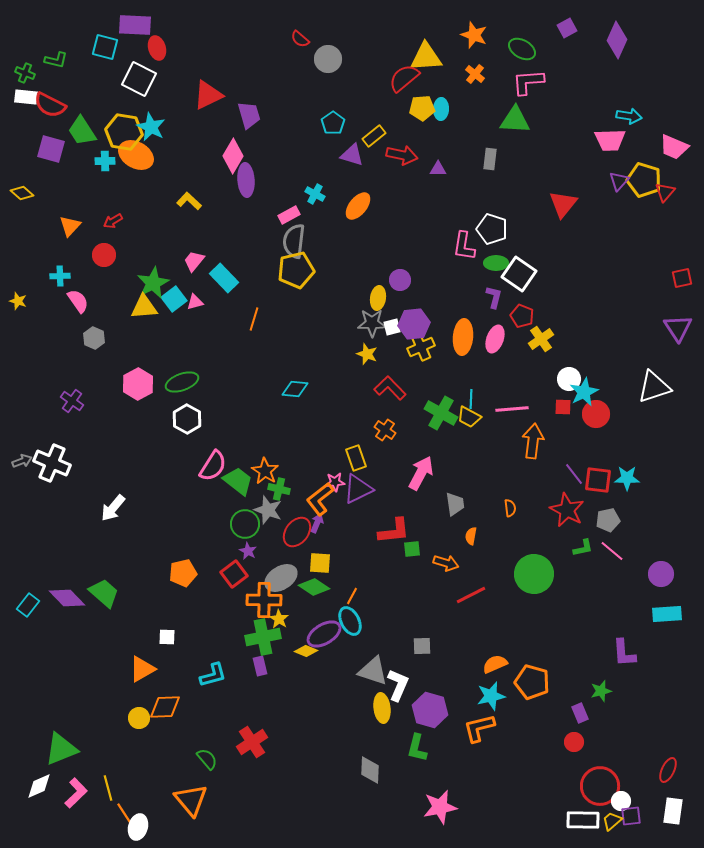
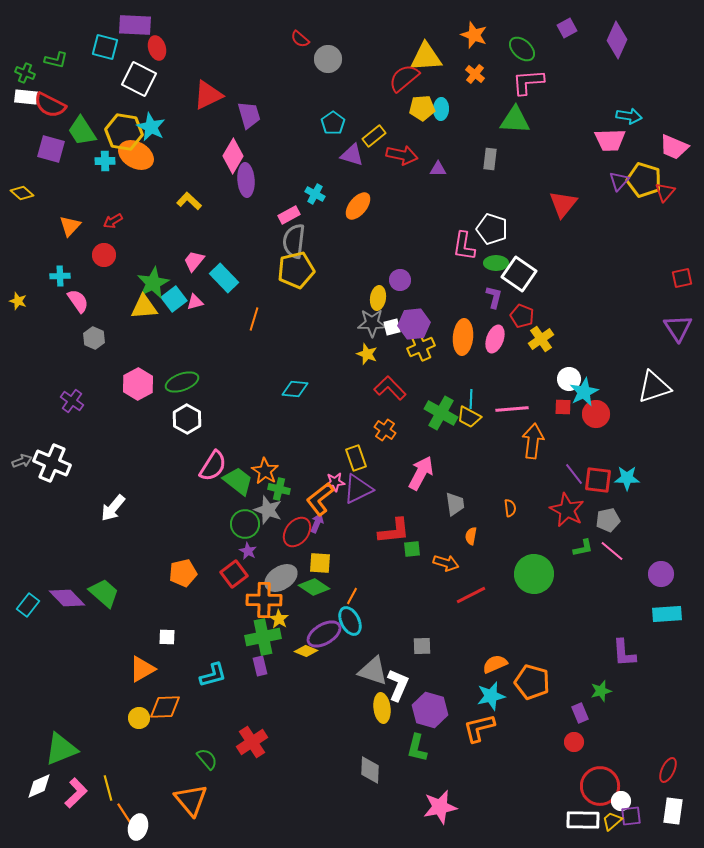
green ellipse at (522, 49): rotated 12 degrees clockwise
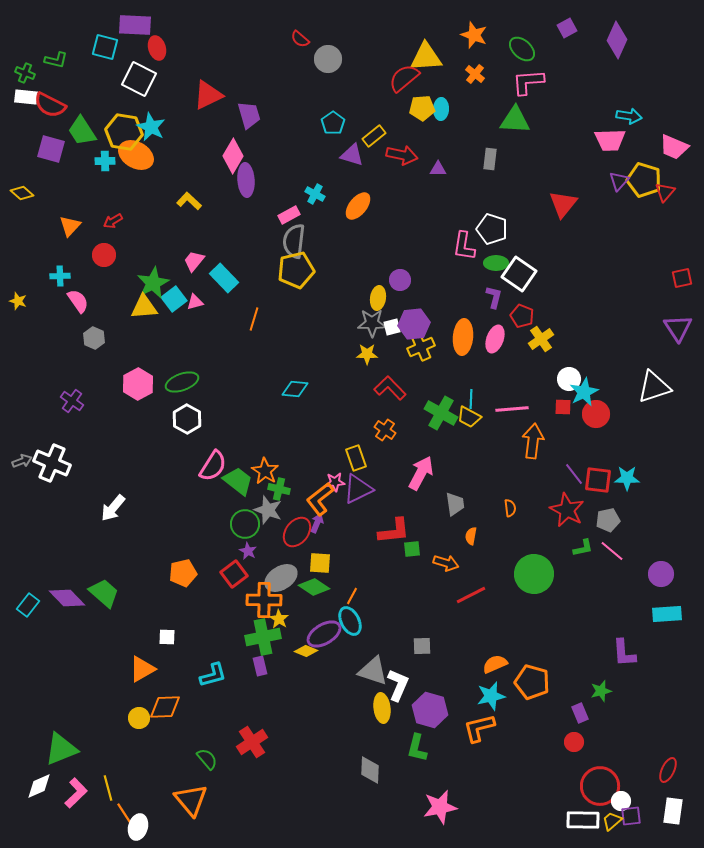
yellow star at (367, 354): rotated 20 degrees counterclockwise
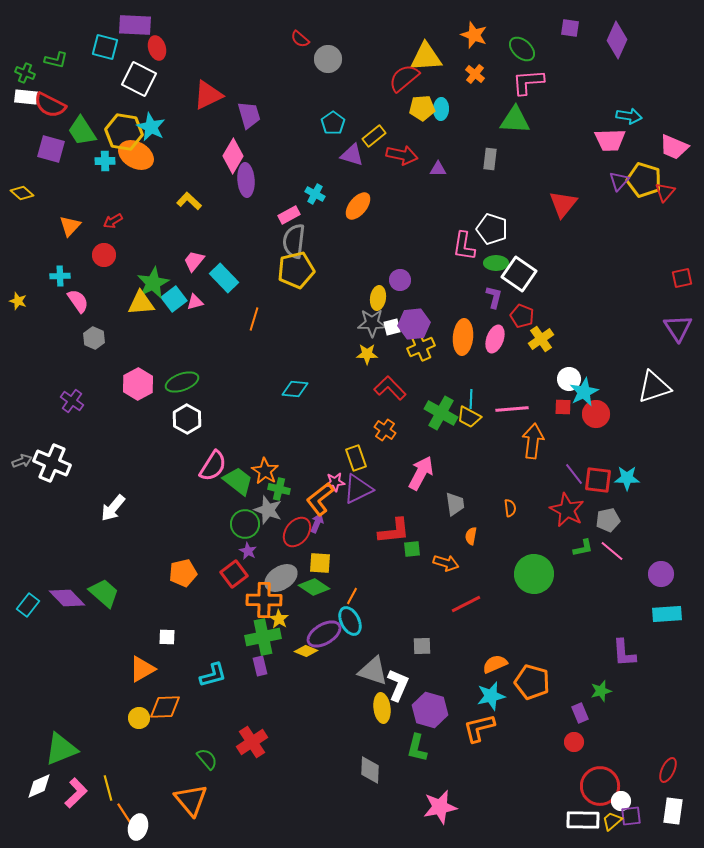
purple square at (567, 28): moved 3 px right; rotated 36 degrees clockwise
yellow triangle at (144, 307): moved 3 px left, 4 px up
red line at (471, 595): moved 5 px left, 9 px down
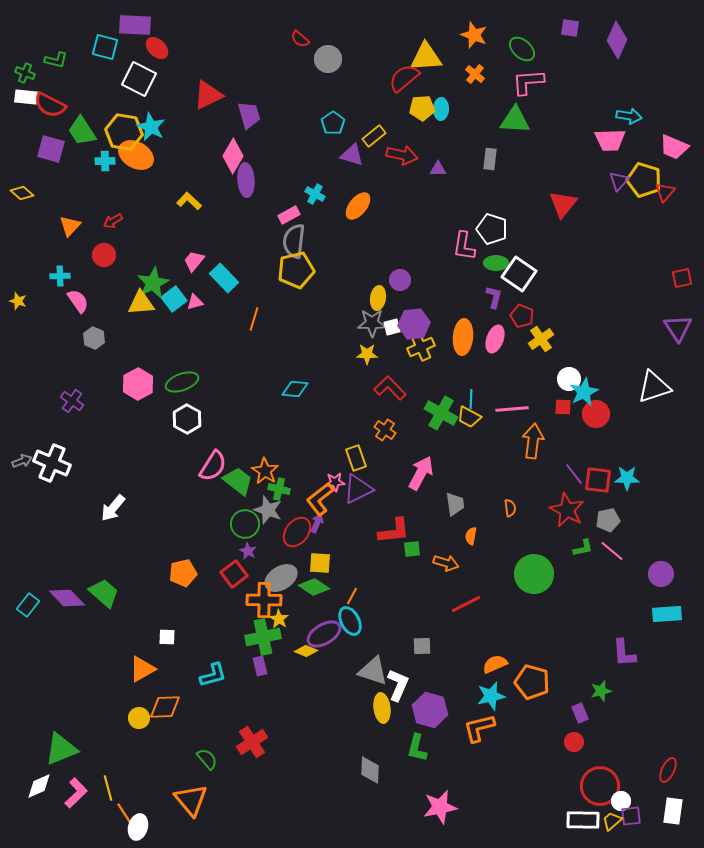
red ellipse at (157, 48): rotated 30 degrees counterclockwise
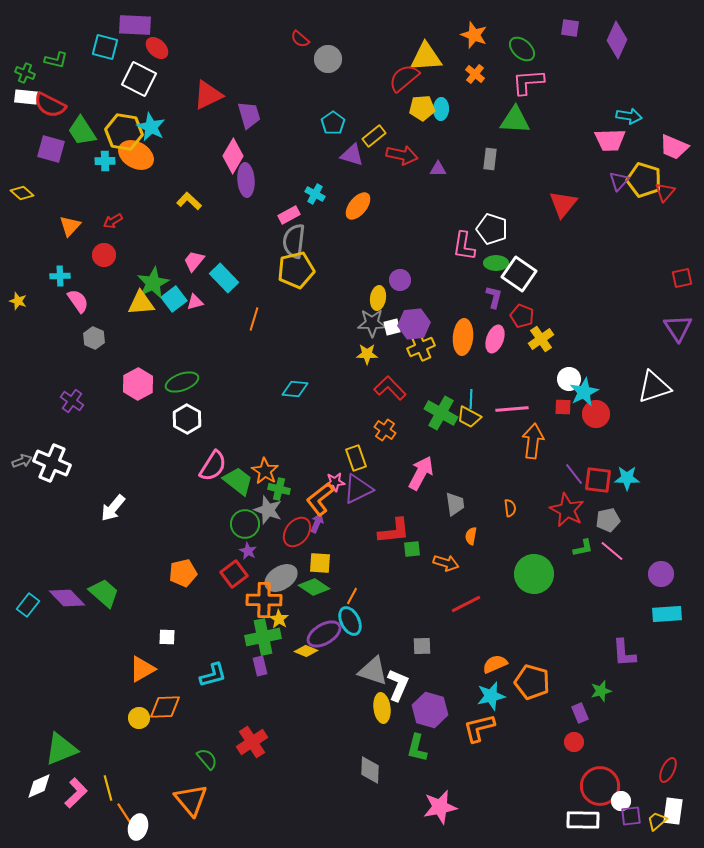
yellow trapezoid at (612, 821): moved 45 px right
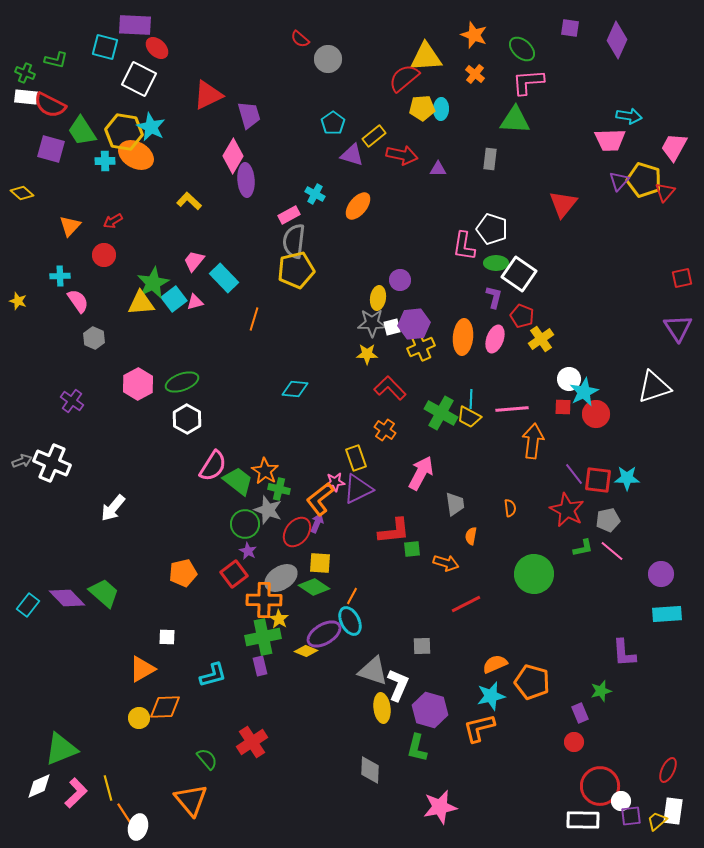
pink trapezoid at (674, 147): rotated 96 degrees clockwise
